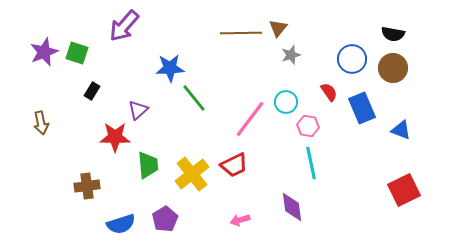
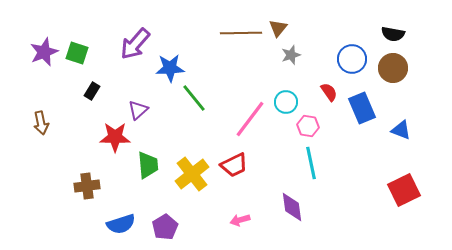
purple arrow: moved 11 px right, 18 px down
purple pentagon: moved 8 px down
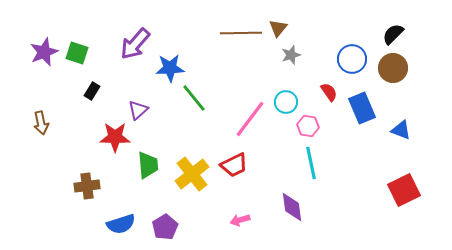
black semicircle: rotated 125 degrees clockwise
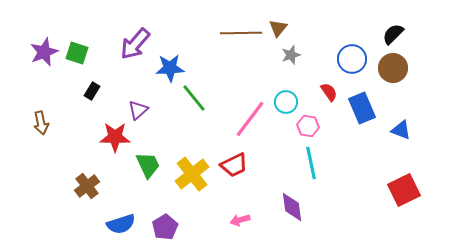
green trapezoid: rotated 20 degrees counterclockwise
brown cross: rotated 30 degrees counterclockwise
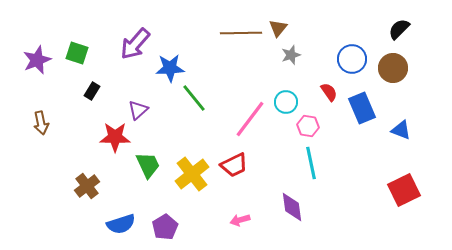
black semicircle: moved 6 px right, 5 px up
purple star: moved 7 px left, 8 px down
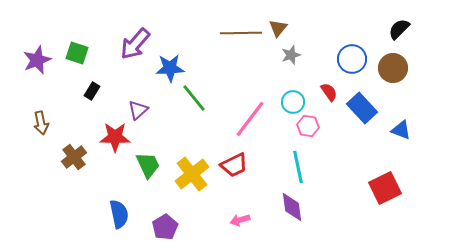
cyan circle: moved 7 px right
blue rectangle: rotated 20 degrees counterclockwise
cyan line: moved 13 px left, 4 px down
brown cross: moved 13 px left, 29 px up
red square: moved 19 px left, 2 px up
blue semicircle: moved 2 px left, 10 px up; rotated 84 degrees counterclockwise
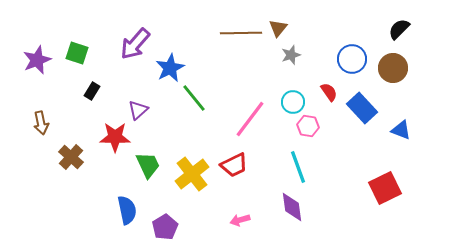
blue star: rotated 24 degrees counterclockwise
brown cross: moved 3 px left; rotated 10 degrees counterclockwise
cyan line: rotated 8 degrees counterclockwise
blue semicircle: moved 8 px right, 4 px up
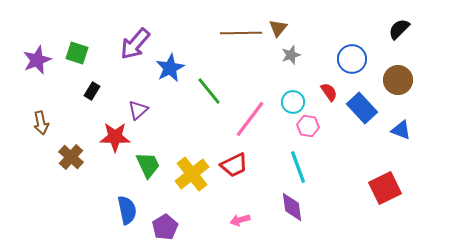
brown circle: moved 5 px right, 12 px down
green line: moved 15 px right, 7 px up
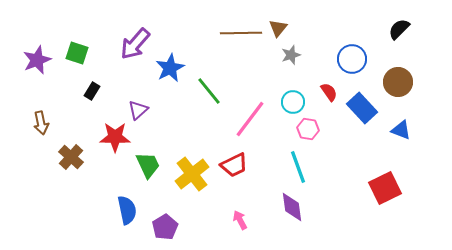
brown circle: moved 2 px down
pink hexagon: moved 3 px down
pink arrow: rotated 78 degrees clockwise
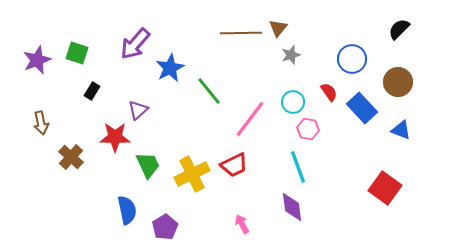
yellow cross: rotated 12 degrees clockwise
red square: rotated 28 degrees counterclockwise
pink arrow: moved 2 px right, 4 px down
